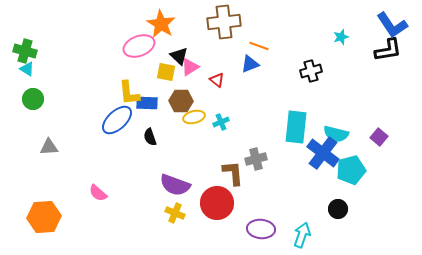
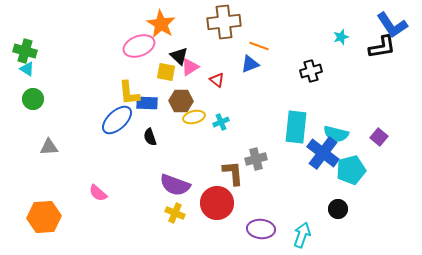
black L-shape: moved 6 px left, 3 px up
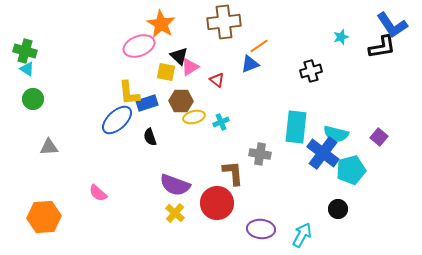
orange line: rotated 54 degrees counterclockwise
blue rectangle: rotated 20 degrees counterclockwise
gray cross: moved 4 px right, 5 px up; rotated 25 degrees clockwise
yellow cross: rotated 18 degrees clockwise
cyan arrow: rotated 10 degrees clockwise
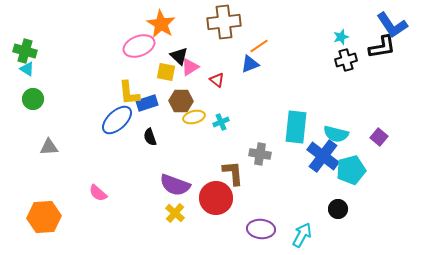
black cross: moved 35 px right, 11 px up
blue cross: moved 3 px down
red circle: moved 1 px left, 5 px up
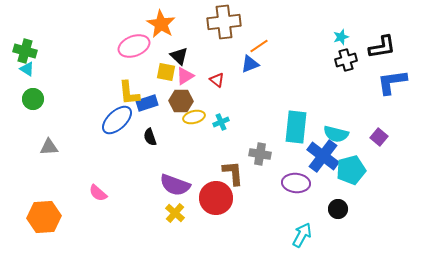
blue L-shape: moved 57 px down; rotated 116 degrees clockwise
pink ellipse: moved 5 px left
pink triangle: moved 5 px left, 9 px down
purple ellipse: moved 35 px right, 46 px up
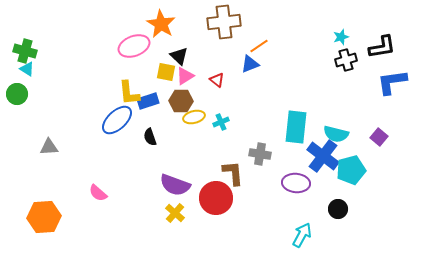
green circle: moved 16 px left, 5 px up
blue rectangle: moved 1 px right, 2 px up
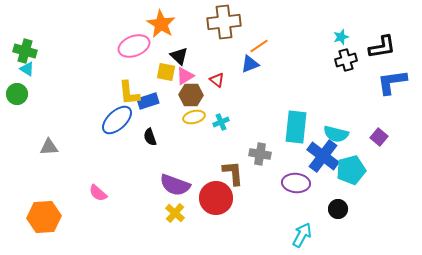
brown hexagon: moved 10 px right, 6 px up
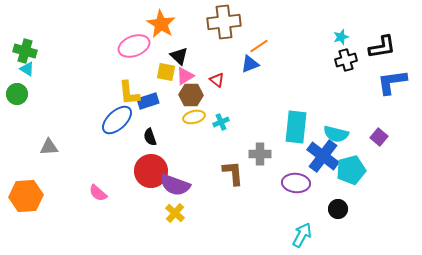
gray cross: rotated 10 degrees counterclockwise
red circle: moved 65 px left, 27 px up
orange hexagon: moved 18 px left, 21 px up
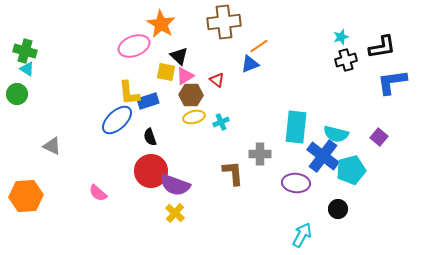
gray triangle: moved 3 px right, 1 px up; rotated 30 degrees clockwise
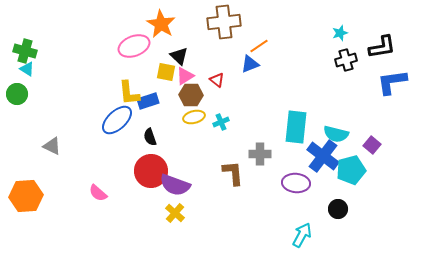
cyan star: moved 1 px left, 4 px up
purple square: moved 7 px left, 8 px down
